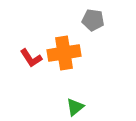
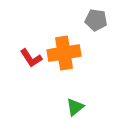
gray pentagon: moved 3 px right
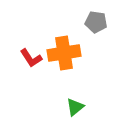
gray pentagon: moved 2 px down
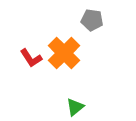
gray pentagon: moved 4 px left, 2 px up
orange cross: rotated 36 degrees counterclockwise
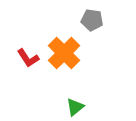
red L-shape: moved 3 px left
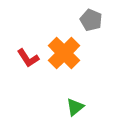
gray pentagon: moved 1 px left; rotated 15 degrees clockwise
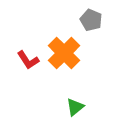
red L-shape: moved 2 px down
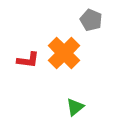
red L-shape: rotated 50 degrees counterclockwise
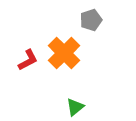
gray pentagon: rotated 30 degrees clockwise
red L-shape: rotated 35 degrees counterclockwise
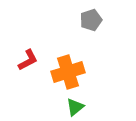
orange cross: moved 4 px right, 19 px down; rotated 28 degrees clockwise
